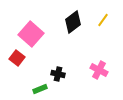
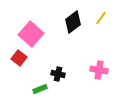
yellow line: moved 2 px left, 2 px up
red square: moved 2 px right
pink cross: rotated 18 degrees counterclockwise
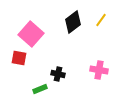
yellow line: moved 2 px down
red square: rotated 28 degrees counterclockwise
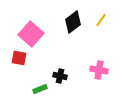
black cross: moved 2 px right, 2 px down
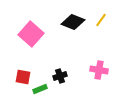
black diamond: rotated 60 degrees clockwise
red square: moved 4 px right, 19 px down
black cross: rotated 32 degrees counterclockwise
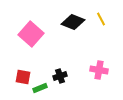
yellow line: moved 1 px up; rotated 64 degrees counterclockwise
green rectangle: moved 1 px up
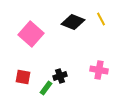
green rectangle: moved 6 px right; rotated 32 degrees counterclockwise
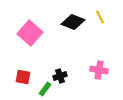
yellow line: moved 1 px left, 2 px up
pink square: moved 1 px left, 1 px up
green rectangle: moved 1 px left, 1 px down
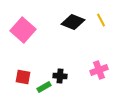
yellow line: moved 1 px right, 3 px down
pink square: moved 7 px left, 3 px up
pink cross: rotated 30 degrees counterclockwise
black cross: rotated 24 degrees clockwise
green rectangle: moved 1 px left, 2 px up; rotated 24 degrees clockwise
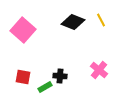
pink cross: rotated 30 degrees counterclockwise
green rectangle: moved 1 px right
